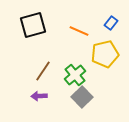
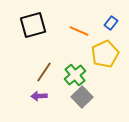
yellow pentagon: rotated 12 degrees counterclockwise
brown line: moved 1 px right, 1 px down
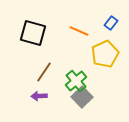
black square: moved 8 px down; rotated 32 degrees clockwise
green cross: moved 1 px right, 6 px down
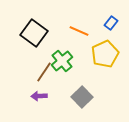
black square: moved 1 px right; rotated 20 degrees clockwise
green cross: moved 14 px left, 20 px up
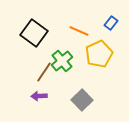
yellow pentagon: moved 6 px left
gray square: moved 3 px down
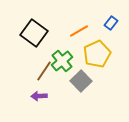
orange line: rotated 54 degrees counterclockwise
yellow pentagon: moved 2 px left
brown line: moved 1 px up
gray square: moved 1 px left, 19 px up
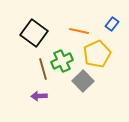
blue rectangle: moved 1 px right, 1 px down
orange line: rotated 42 degrees clockwise
green cross: rotated 15 degrees clockwise
brown line: moved 1 px left, 2 px up; rotated 50 degrees counterclockwise
gray square: moved 2 px right
